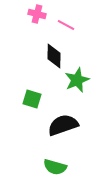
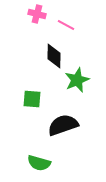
green square: rotated 12 degrees counterclockwise
green semicircle: moved 16 px left, 4 px up
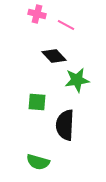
black diamond: rotated 45 degrees counterclockwise
green star: rotated 15 degrees clockwise
green square: moved 5 px right, 3 px down
black semicircle: moved 2 px right; rotated 68 degrees counterclockwise
green semicircle: moved 1 px left, 1 px up
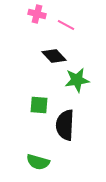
green square: moved 2 px right, 3 px down
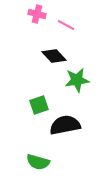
green square: rotated 24 degrees counterclockwise
black semicircle: rotated 76 degrees clockwise
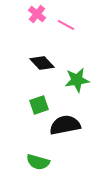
pink cross: rotated 24 degrees clockwise
black diamond: moved 12 px left, 7 px down
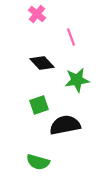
pink line: moved 5 px right, 12 px down; rotated 42 degrees clockwise
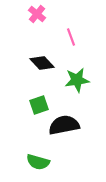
black semicircle: moved 1 px left
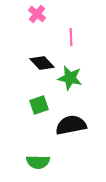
pink line: rotated 18 degrees clockwise
green star: moved 7 px left, 2 px up; rotated 20 degrees clockwise
black semicircle: moved 7 px right
green semicircle: rotated 15 degrees counterclockwise
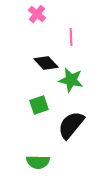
black diamond: moved 4 px right
green star: moved 1 px right, 2 px down
black semicircle: rotated 40 degrees counterclockwise
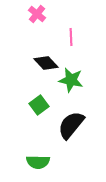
green square: rotated 18 degrees counterclockwise
